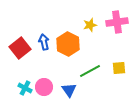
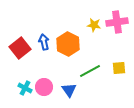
yellow star: moved 4 px right; rotated 24 degrees clockwise
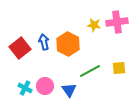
pink circle: moved 1 px right, 1 px up
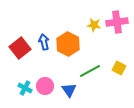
yellow square: rotated 32 degrees clockwise
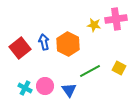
pink cross: moved 1 px left, 3 px up
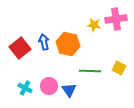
orange hexagon: rotated 15 degrees counterclockwise
green line: rotated 30 degrees clockwise
pink circle: moved 4 px right
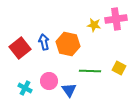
pink circle: moved 5 px up
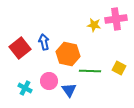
orange hexagon: moved 10 px down
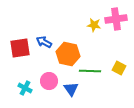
blue arrow: rotated 49 degrees counterclockwise
red square: rotated 30 degrees clockwise
blue triangle: moved 2 px right, 1 px up
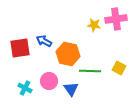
blue arrow: moved 1 px up
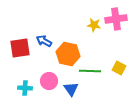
cyan cross: rotated 24 degrees counterclockwise
